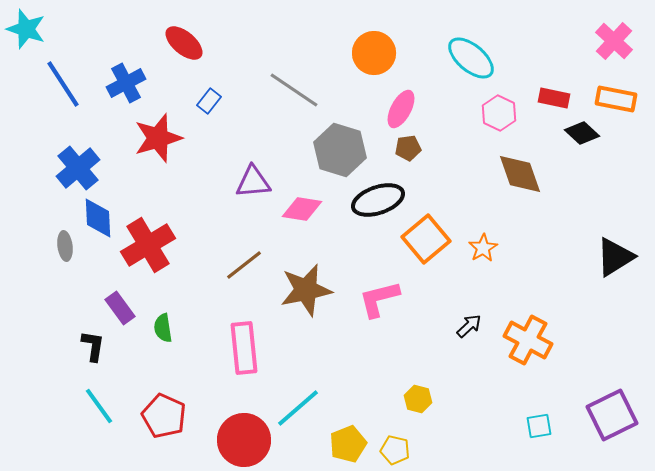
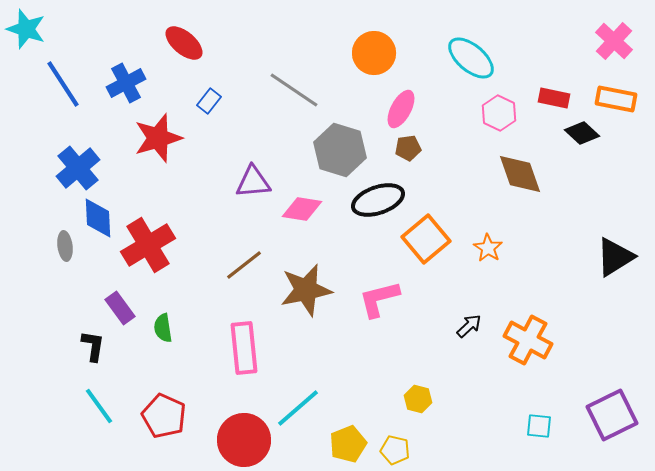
orange star at (483, 248): moved 5 px right; rotated 8 degrees counterclockwise
cyan square at (539, 426): rotated 16 degrees clockwise
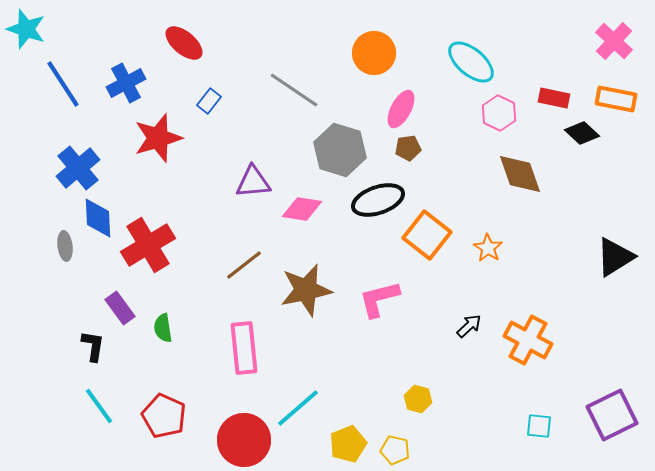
cyan ellipse at (471, 58): moved 4 px down
orange square at (426, 239): moved 1 px right, 4 px up; rotated 12 degrees counterclockwise
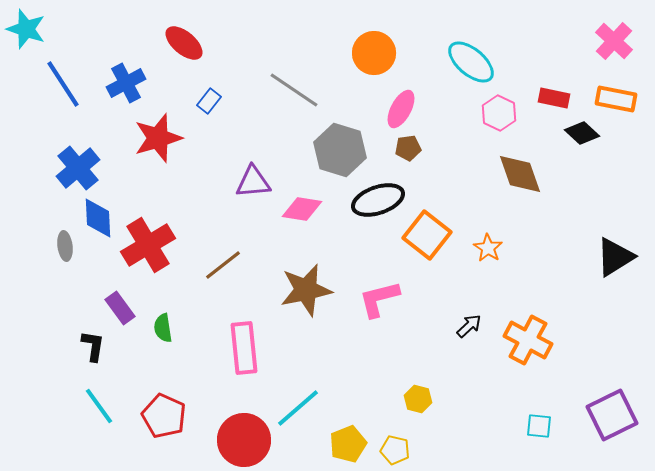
brown line at (244, 265): moved 21 px left
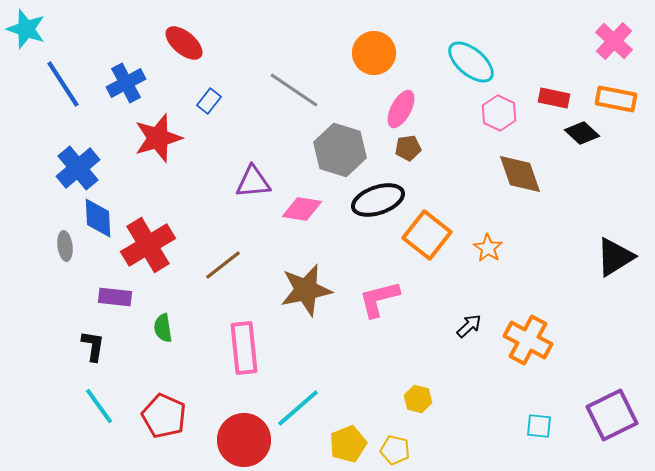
purple rectangle at (120, 308): moved 5 px left, 11 px up; rotated 48 degrees counterclockwise
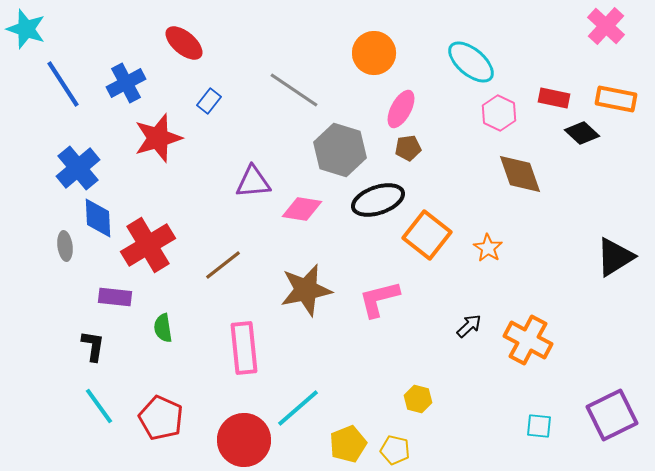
pink cross at (614, 41): moved 8 px left, 15 px up
red pentagon at (164, 416): moved 3 px left, 2 px down
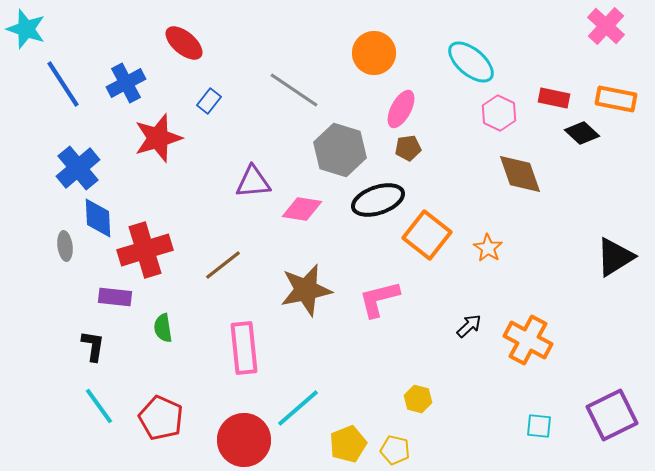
red cross at (148, 245): moved 3 px left, 5 px down; rotated 14 degrees clockwise
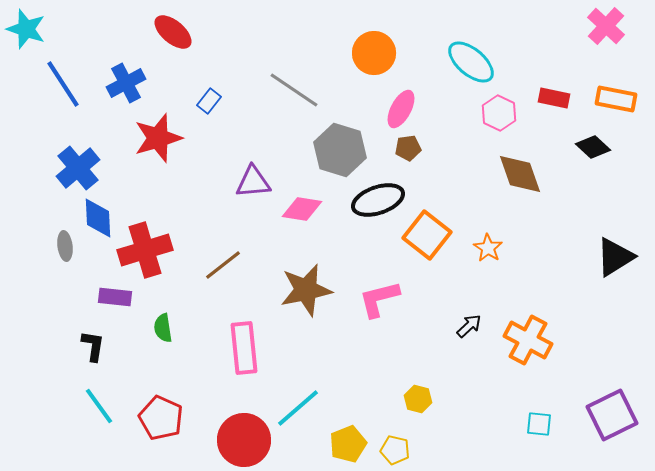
red ellipse at (184, 43): moved 11 px left, 11 px up
black diamond at (582, 133): moved 11 px right, 14 px down
cyan square at (539, 426): moved 2 px up
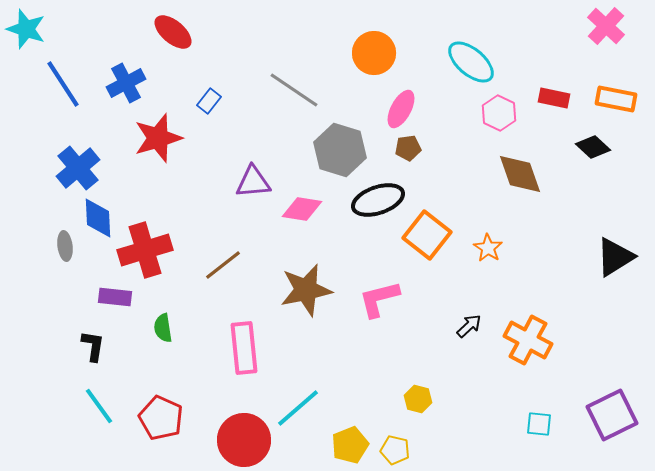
yellow pentagon at (348, 444): moved 2 px right, 1 px down
